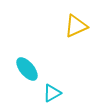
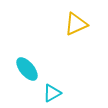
yellow triangle: moved 2 px up
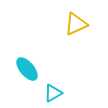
cyan triangle: moved 1 px right
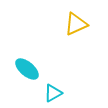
cyan ellipse: rotated 10 degrees counterclockwise
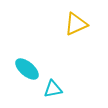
cyan triangle: moved 4 px up; rotated 18 degrees clockwise
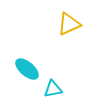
yellow triangle: moved 7 px left
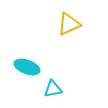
cyan ellipse: moved 2 px up; rotated 20 degrees counterclockwise
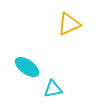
cyan ellipse: rotated 15 degrees clockwise
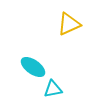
cyan ellipse: moved 6 px right
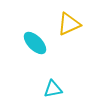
cyan ellipse: moved 2 px right, 24 px up; rotated 10 degrees clockwise
